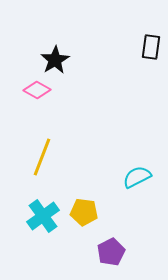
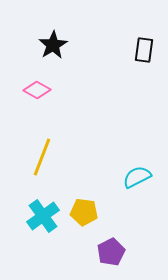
black rectangle: moved 7 px left, 3 px down
black star: moved 2 px left, 15 px up
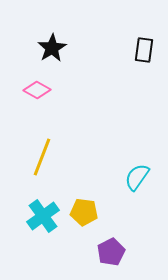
black star: moved 1 px left, 3 px down
cyan semicircle: rotated 28 degrees counterclockwise
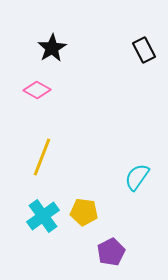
black rectangle: rotated 35 degrees counterclockwise
